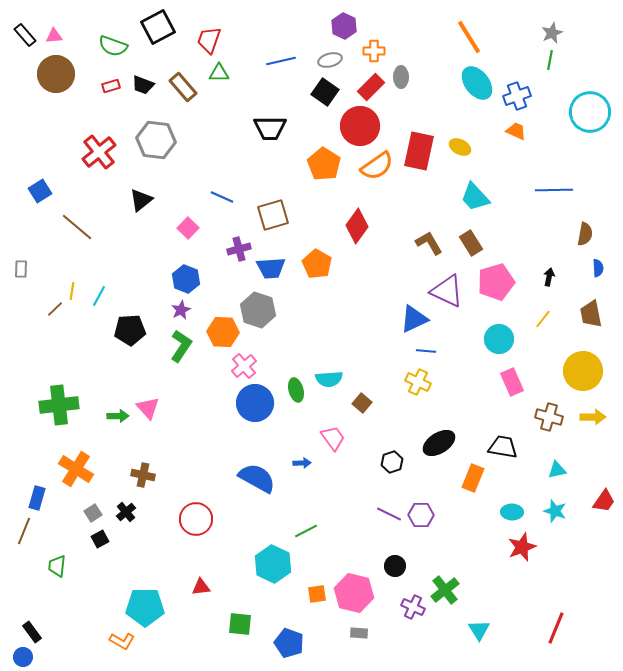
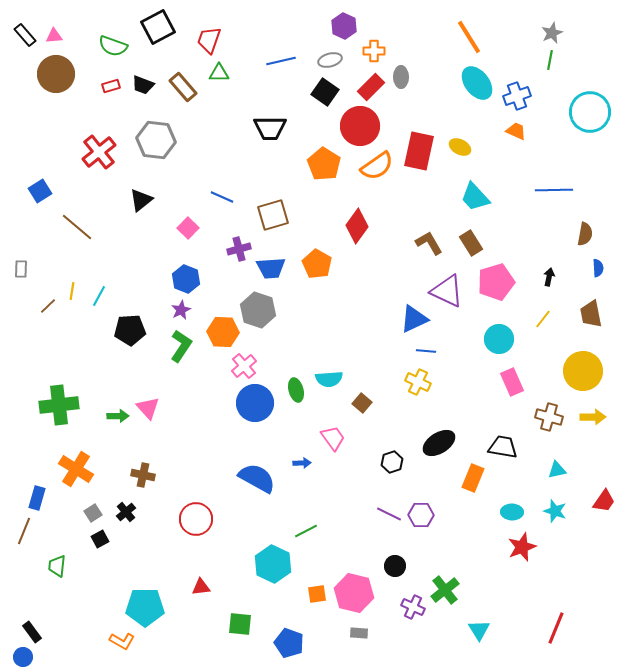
brown line at (55, 309): moved 7 px left, 3 px up
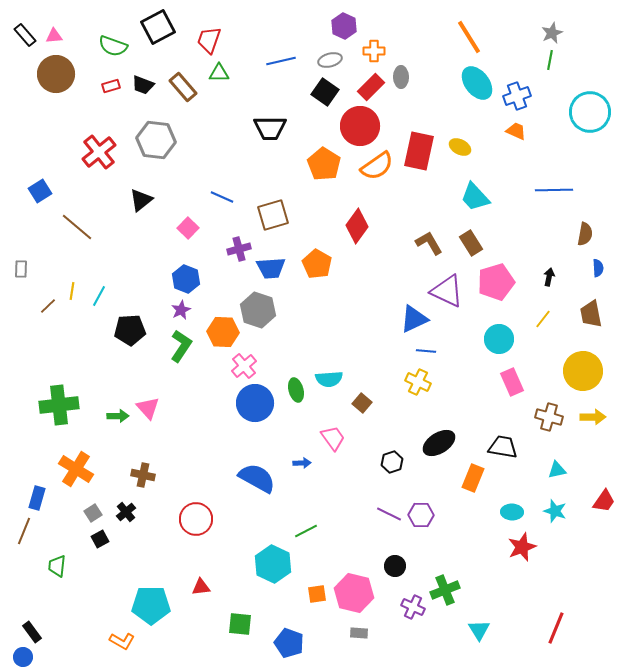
green cross at (445, 590): rotated 16 degrees clockwise
cyan pentagon at (145, 607): moved 6 px right, 2 px up
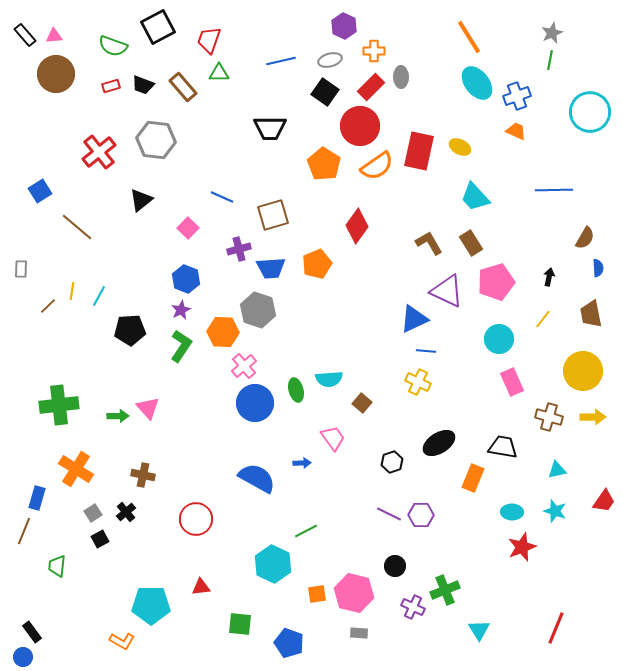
brown semicircle at (585, 234): moved 4 px down; rotated 20 degrees clockwise
orange pentagon at (317, 264): rotated 20 degrees clockwise
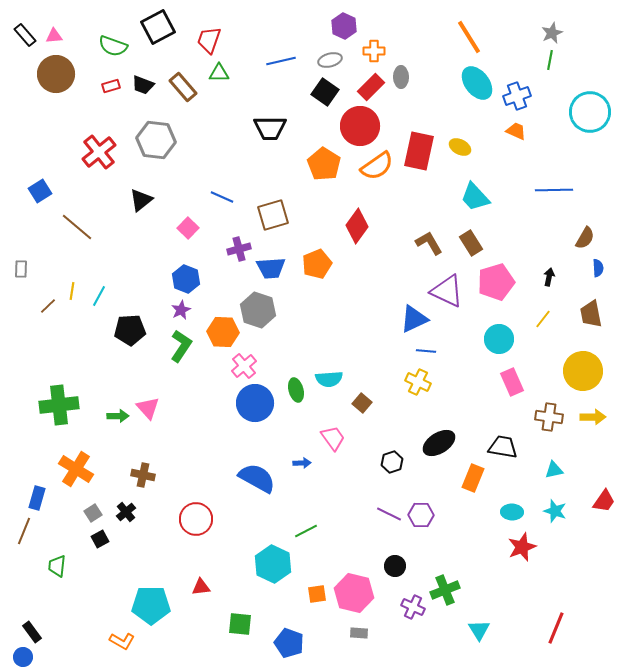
brown cross at (549, 417): rotated 8 degrees counterclockwise
cyan triangle at (557, 470): moved 3 px left
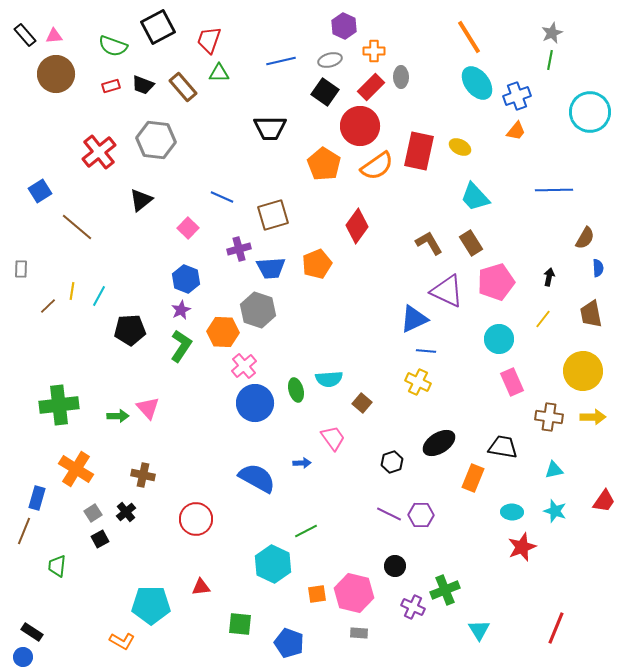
orange trapezoid at (516, 131): rotated 105 degrees clockwise
black rectangle at (32, 632): rotated 20 degrees counterclockwise
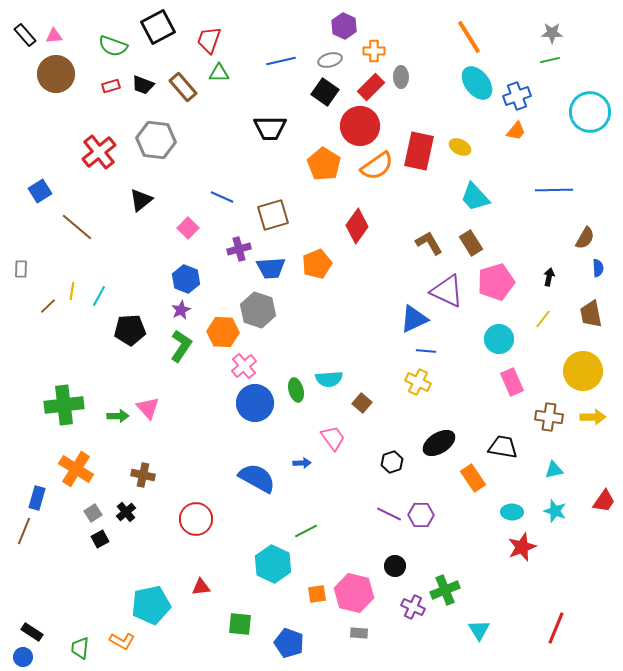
gray star at (552, 33): rotated 25 degrees clockwise
green line at (550, 60): rotated 66 degrees clockwise
green cross at (59, 405): moved 5 px right
orange rectangle at (473, 478): rotated 56 degrees counterclockwise
green trapezoid at (57, 566): moved 23 px right, 82 px down
cyan pentagon at (151, 605): rotated 12 degrees counterclockwise
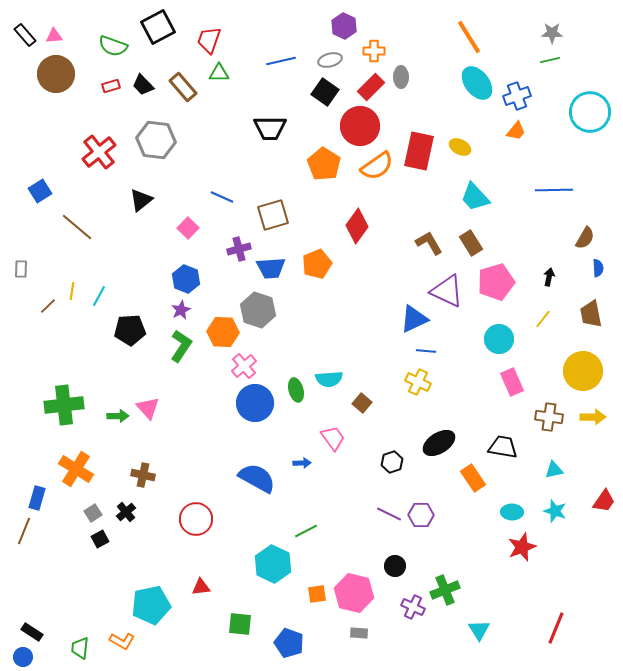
black trapezoid at (143, 85): rotated 25 degrees clockwise
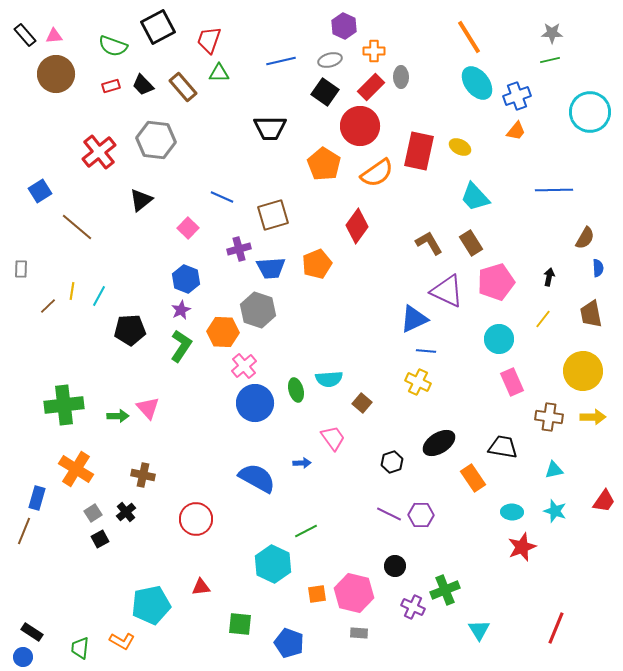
orange semicircle at (377, 166): moved 7 px down
